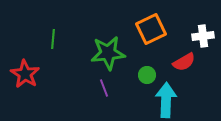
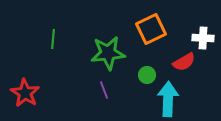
white cross: moved 2 px down; rotated 10 degrees clockwise
red star: moved 19 px down
purple line: moved 2 px down
cyan arrow: moved 2 px right, 1 px up
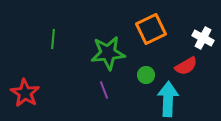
white cross: rotated 25 degrees clockwise
red semicircle: moved 2 px right, 4 px down
green circle: moved 1 px left
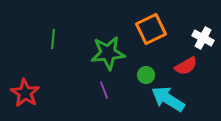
cyan arrow: rotated 60 degrees counterclockwise
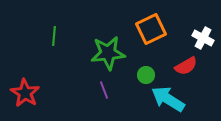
green line: moved 1 px right, 3 px up
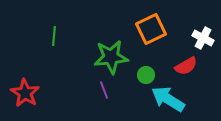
green star: moved 3 px right, 4 px down
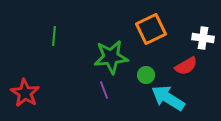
white cross: rotated 20 degrees counterclockwise
cyan arrow: moved 1 px up
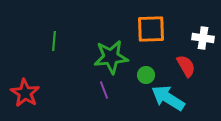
orange square: rotated 24 degrees clockwise
green line: moved 5 px down
red semicircle: rotated 90 degrees counterclockwise
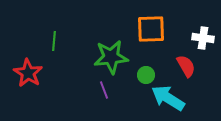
red star: moved 3 px right, 20 px up
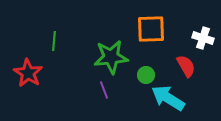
white cross: rotated 10 degrees clockwise
